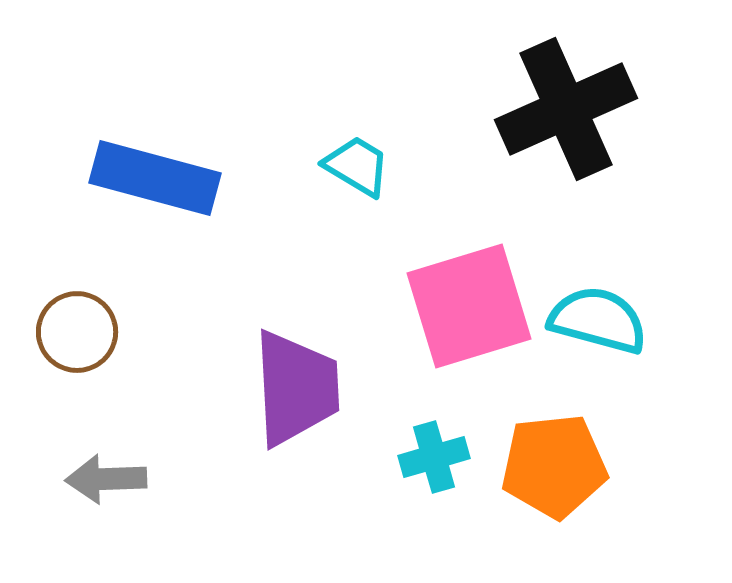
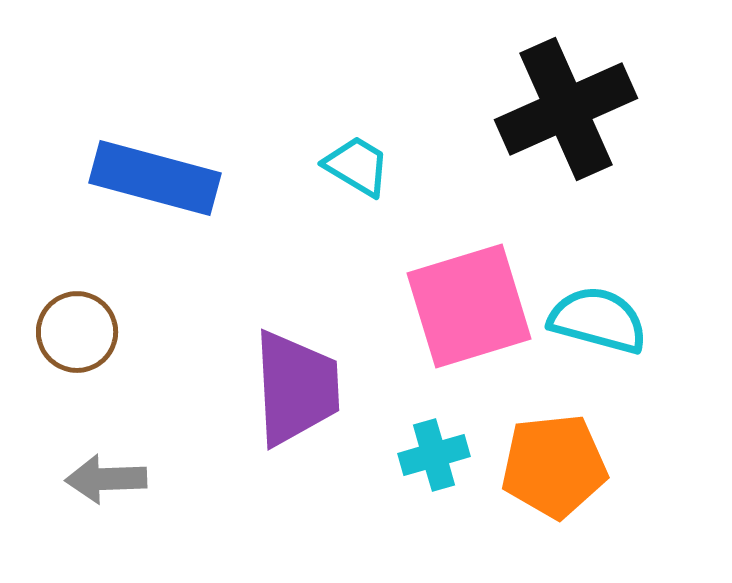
cyan cross: moved 2 px up
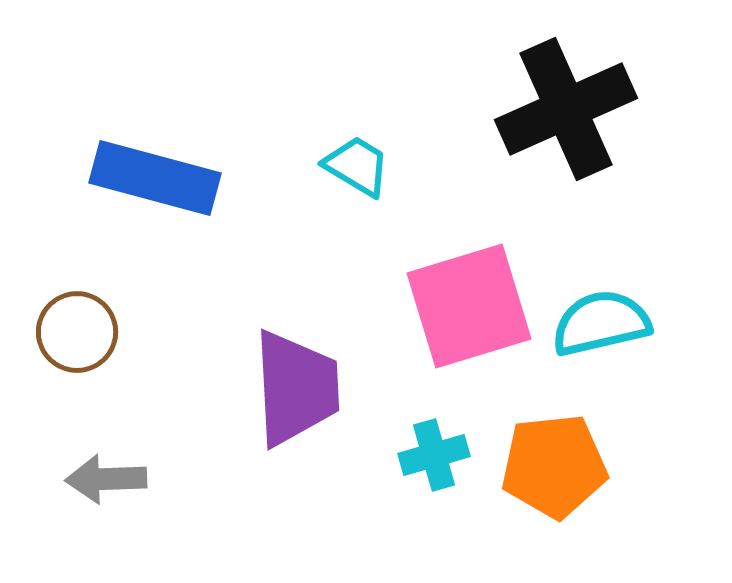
cyan semicircle: moved 3 px right, 3 px down; rotated 28 degrees counterclockwise
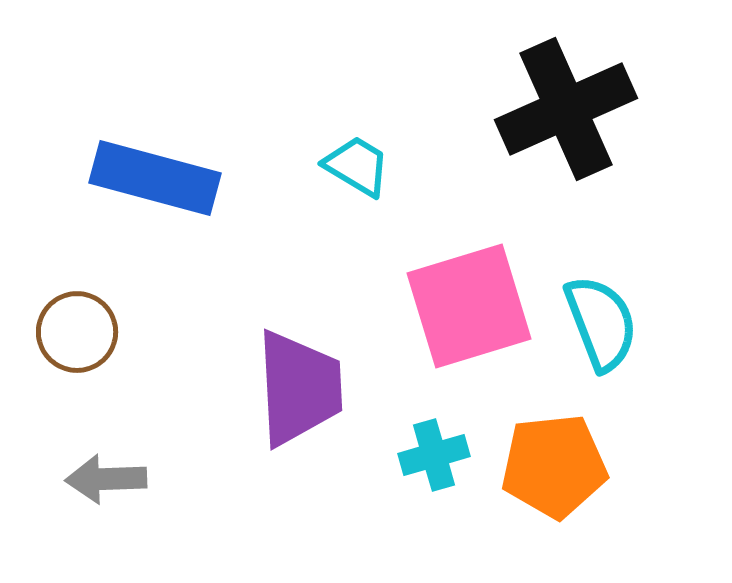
cyan semicircle: rotated 82 degrees clockwise
purple trapezoid: moved 3 px right
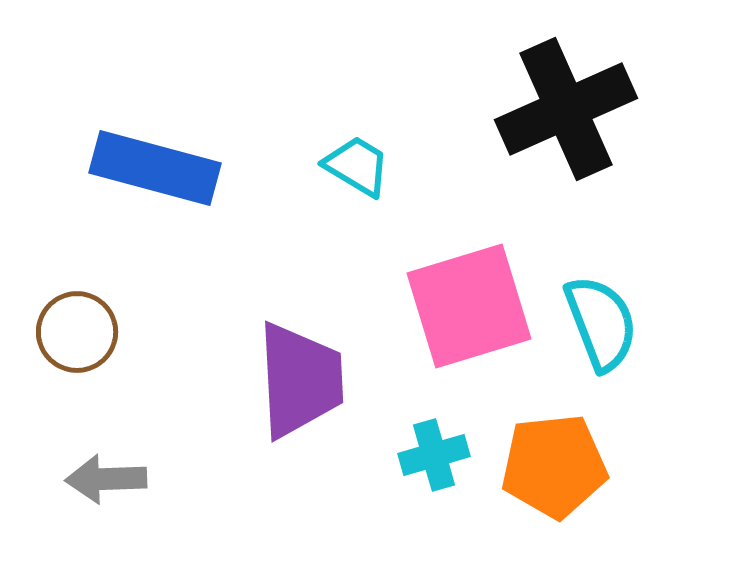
blue rectangle: moved 10 px up
purple trapezoid: moved 1 px right, 8 px up
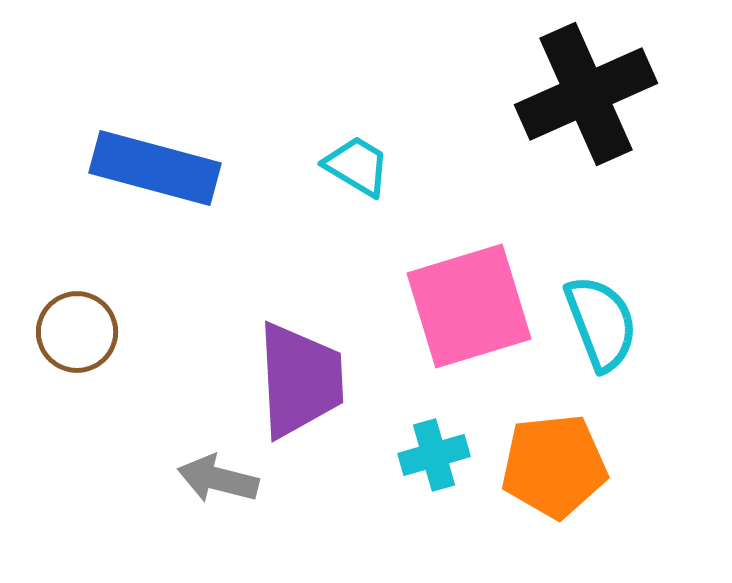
black cross: moved 20 px right, 15 px up
gray arrow: moved 112 px right; rotated 16 degrees clockwise
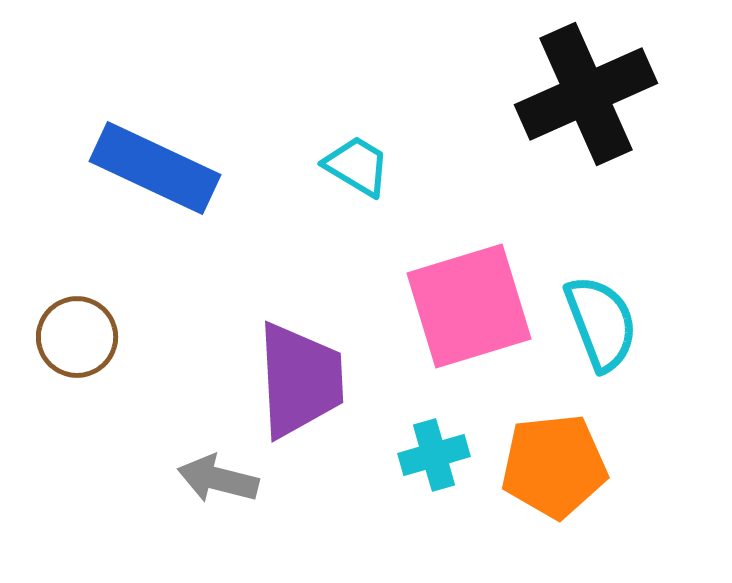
blue rectangle: rotated 10 degrees clockwise
brown circle: moved 5 px down
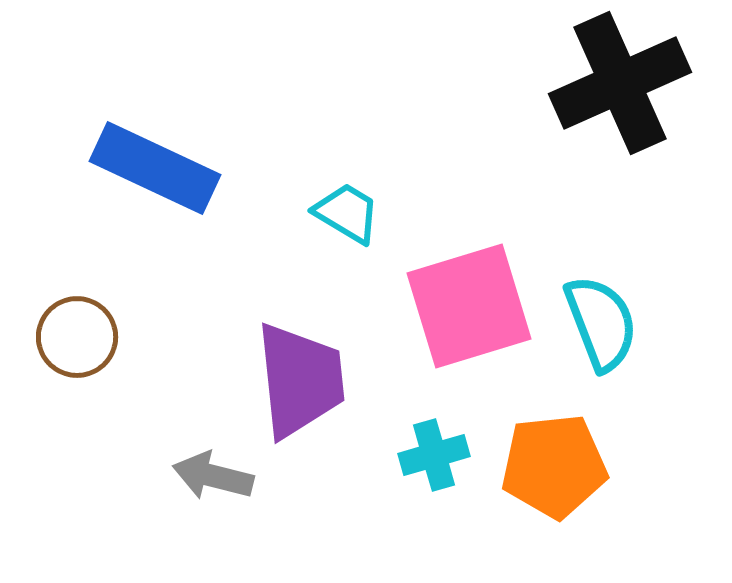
black cross: moved 34 px right, 11 px up
cyan trapezoid: moved 10 px left, 47 px down
purple trapezoid: rotated 3 degrees counterclockwise
gray arrow: moved 5 px left, 3 px up
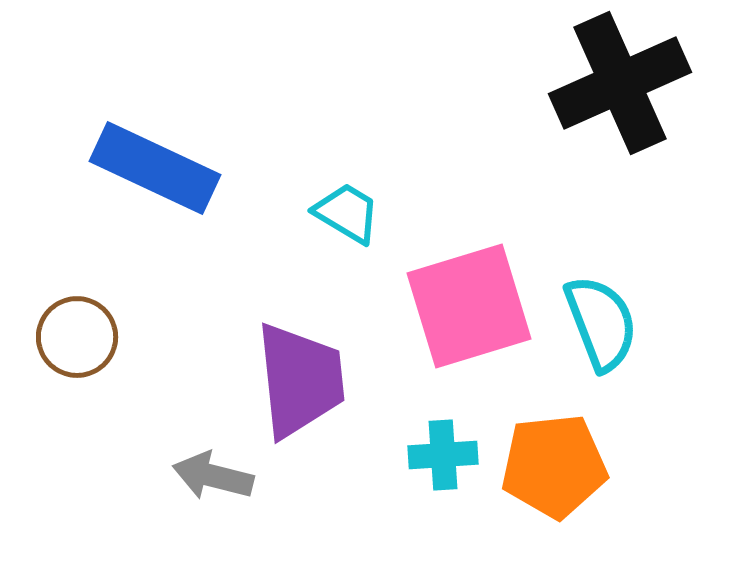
cyan cross: moved 9 px right; rotated 12 degrees clockwise
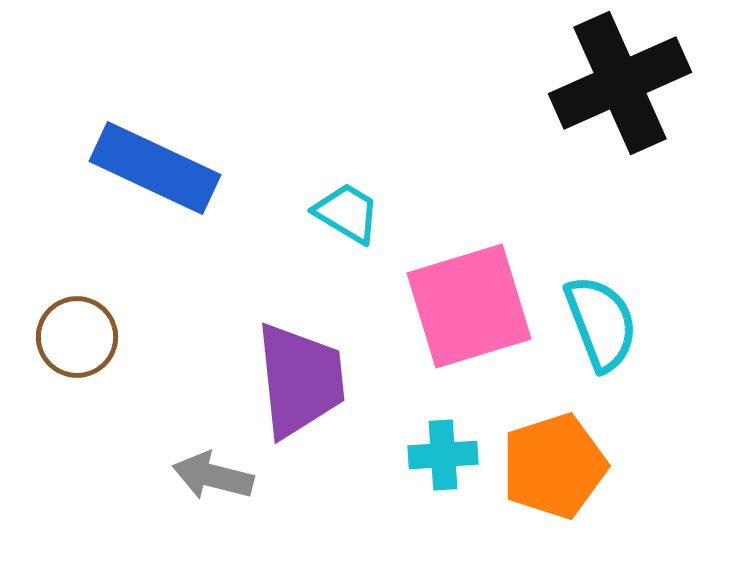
orange pentagon: rotated 12 degrees counterclockwise
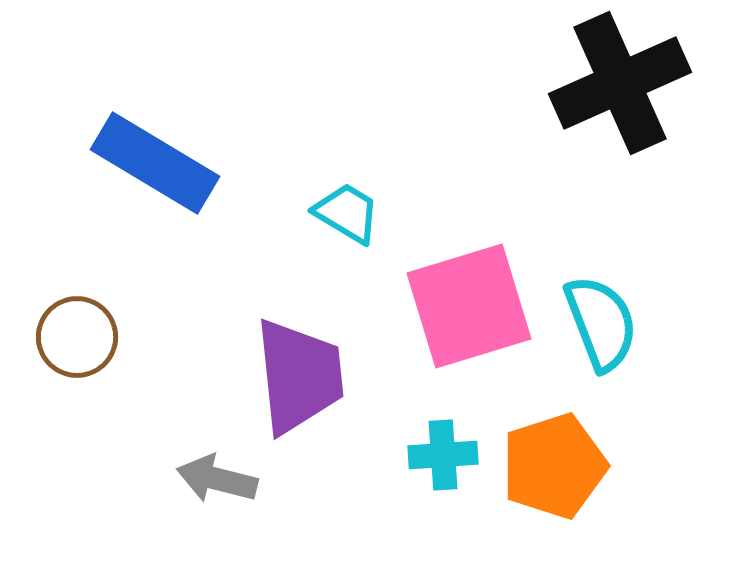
blue rectangle: moved 5 px up; rotated 6 degrees clockwise
purple trapezoid: moved 1 px left, 4 px up
gray arrow: moved 4 px right, 3 px down
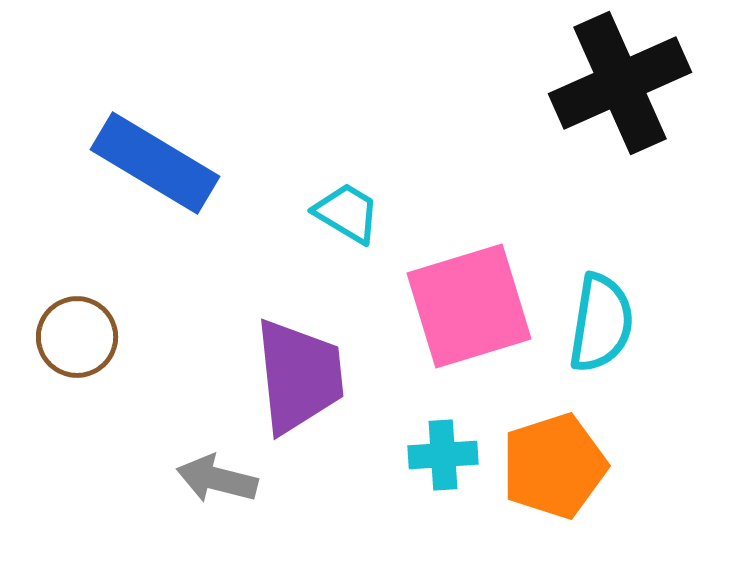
cyan semicircle: rotated 30 degrees clockwise
